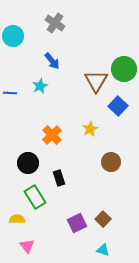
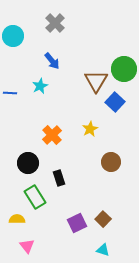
gray cross: rotated 12 degrees clockwise
blue square: moved 3 px left, 4 px up
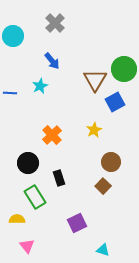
brown triangle: moved 1 px left, 1 px up
blue square: rotated 18 degrees clockwise
yellow star: moved 4 px right, 1 px down
brown square: moved 33 px up
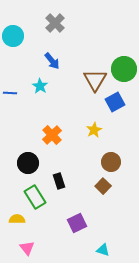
cyan star: rotated 14 degrees counterclockwise
black rectangle: moved 3 px down
pink triangle: moved 2 px down
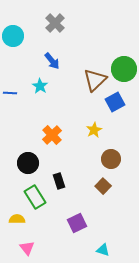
brown triangle: rotated 15 degrees clockwise
brown circle: moved 3 px up
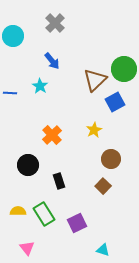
black circle: moved 2 px down
green rectangle: moved 9 px right, 17 px down
yellow semicircle: moved 1 px right, 8 px up
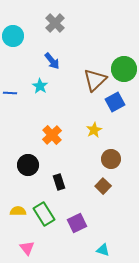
black rectangle: moved 1 px down
